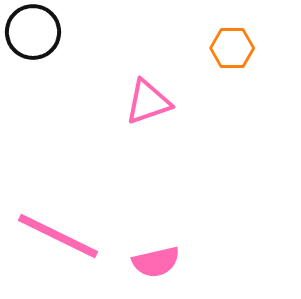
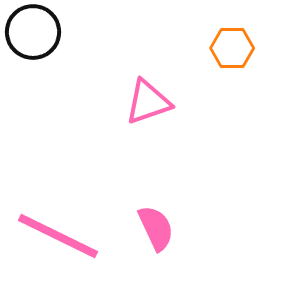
pink semicircle: moved 34 px up; rotated 102 degrees counterclockwise
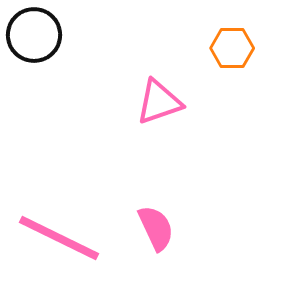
black circle: moved 1 px right, 3 px down
pink triangle: moved 11 px right
pink line: moved 1 px right, 2 px down
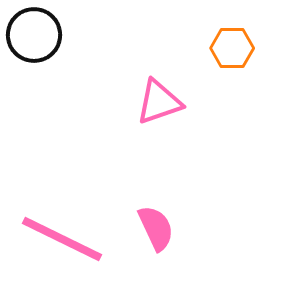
pink line: moved 3 px right, 1 px down
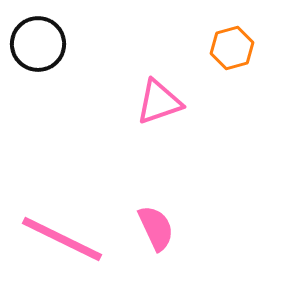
black circle: moved 4 px right, 9 px down
orange hexagon: rotated 15 degrees counterclockwise
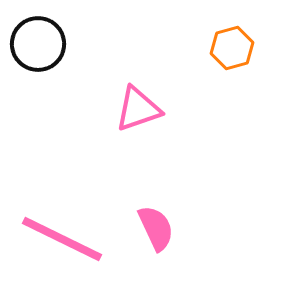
pink triangle: moved 21 px left, 7 px down
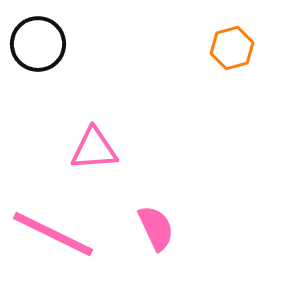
pink triangle: moved 44 px left, 40 px down; rotated 15 degrees clockwise
pink line: moved 9 px left, 5 px up
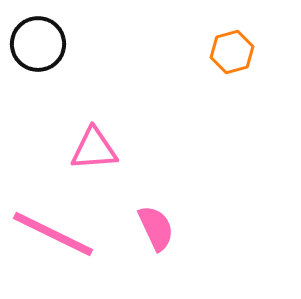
orange hexagon: moved 4 px down
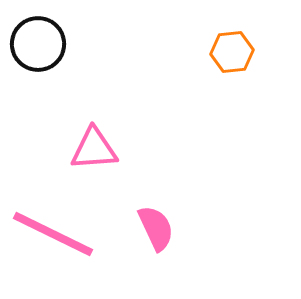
orange hexagon: rotated 9 degrees clockwise
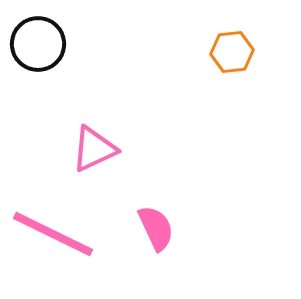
pink triangle: rotated 21 degrees counterclockwise
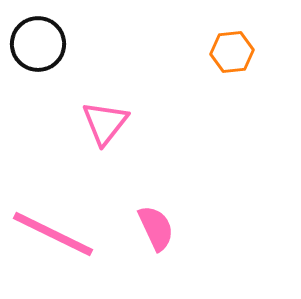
pink triangle: moved 11 px right, 26 px up; rotated 27 degrees counterclockwise
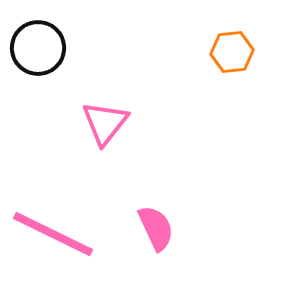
black circle: moved 4 px down
